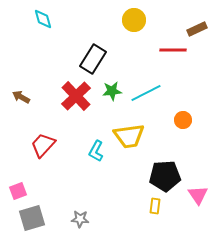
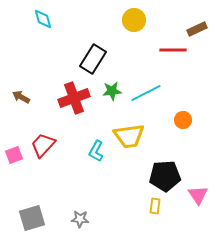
red cross: moved 2 px left, 2 px down; rotated 24 degrees clockwise
pink square: moved 4 px left, 36 px up
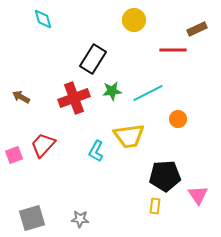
cyan line: moved 2 px right
orange circle: moved 5 px left, 1 px up
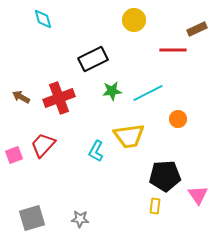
black rectangle: rotated 32 degrees clockwise
red cross: moved 15 px left
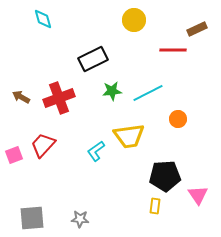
cyan L-shape: rotated 25 degrees clockwise
gray square: rotated 12 degrees clockwise
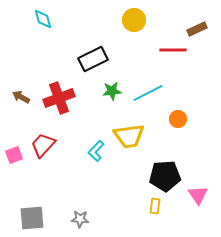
cyan L-shape: rotated 10 degrees counterclockwise
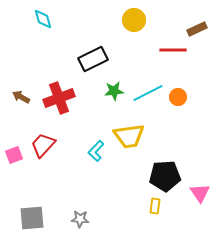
green star: moved 2 px right
orange circle: moved 22 px up
pink triangle: moved 2 px right, 2 px up
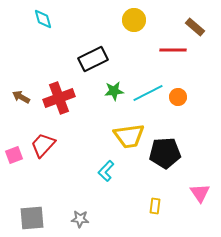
brown rectangle: moved 2 px left, 2 px up; rotated 66 degrees clockwise
cyan L-shape: moved 10 px right, 20 px down
black pentagon: moved 23 px up
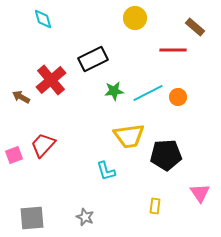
yellow circle: moved 1 px right, 2 px up
red cross: moved 8 px left, 18 px up; rotated 20 degrees counterclockwise
black pentagon: moved 1 px right, 2 px down
cyan L-shape: rotated 60 degrees counterclockwise
gray star: moved 5 px right, 2 px up; rotated 18 degrees clockwise
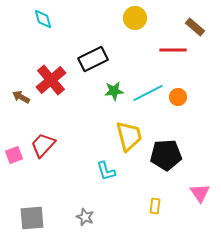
yellow trapezoid: rotated 96 degrees counterclockwise
